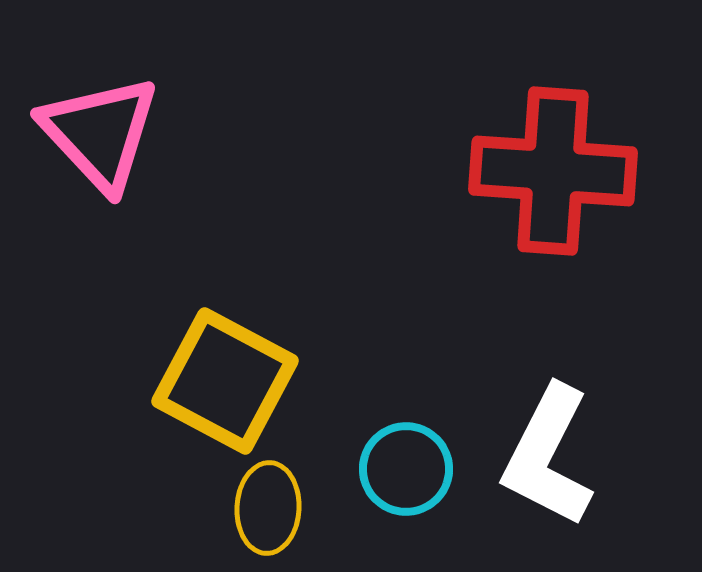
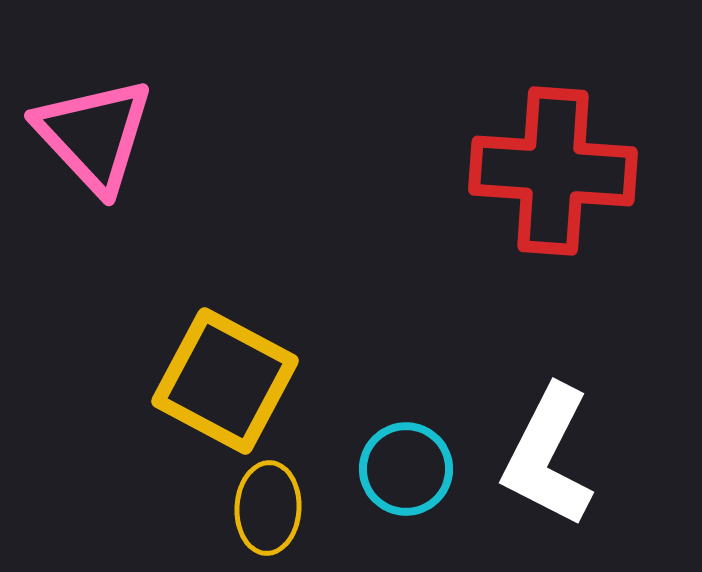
pink triangle: moved 6 px left, 2 px down
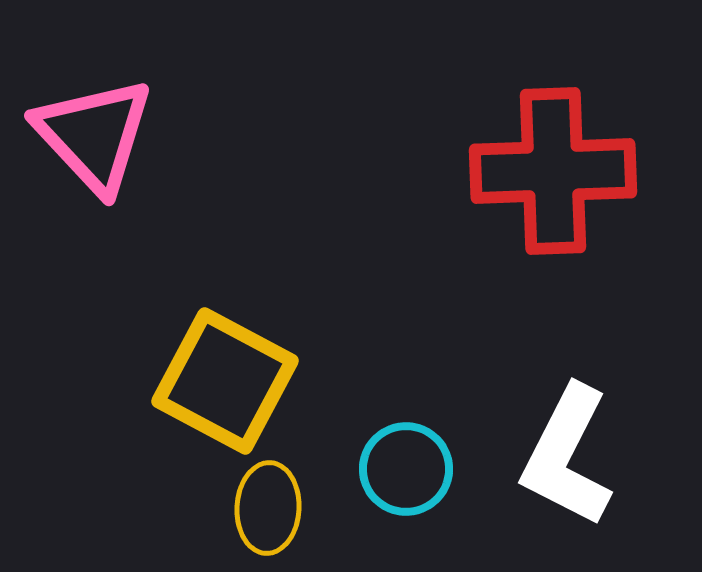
red cross: rotated 6 degrees counterclockwise
white L-shape: moved 19 px right
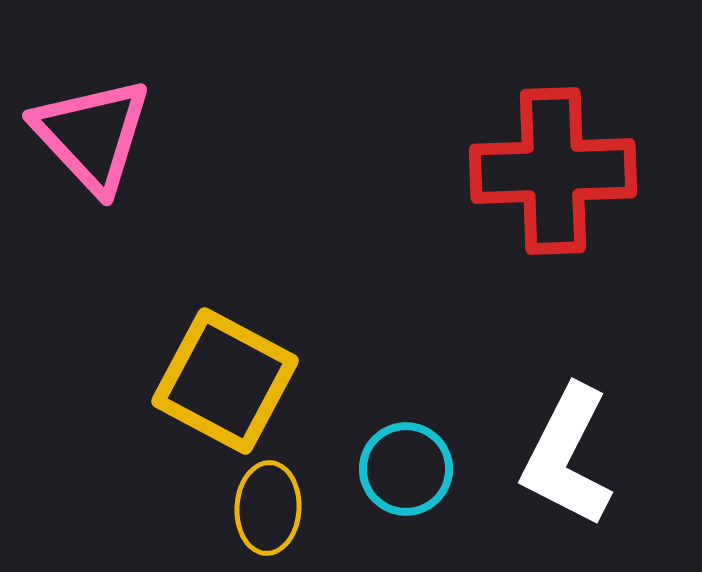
pink triangle: moved 2 px left
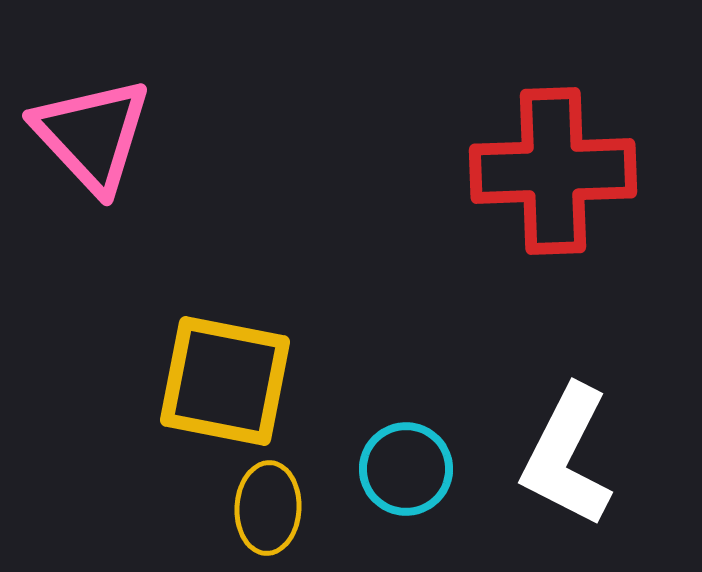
yellow square: rotated 17 degrees counterclockwise
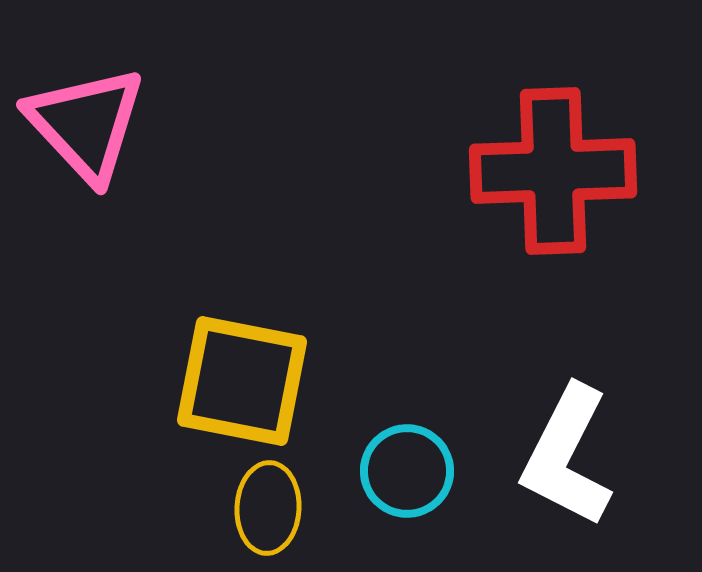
pink triangle: moved 6 px left, 11 px up
yellow square: moved 17 px right
cyan circle: moved 1 px right, 2 px down
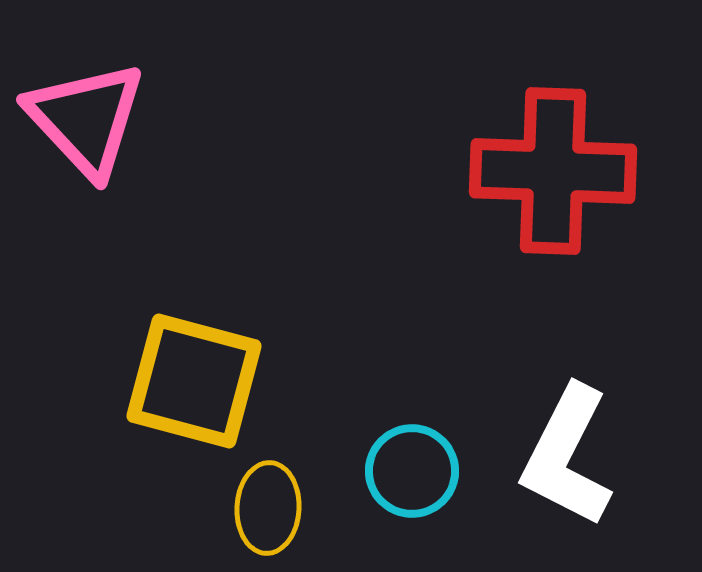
pink triangle: moved 5 px up
red cross: rotated 4 degrees clockwise
yellow square: moved 48 px left; rotated 4 degrees clockwise
cyan circle: moved 5 px right
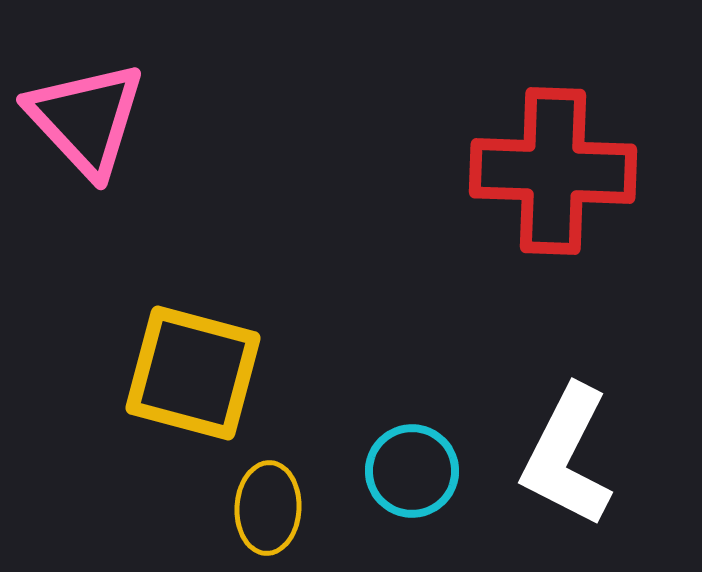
yellow square: moved 1 px left, 8 px up
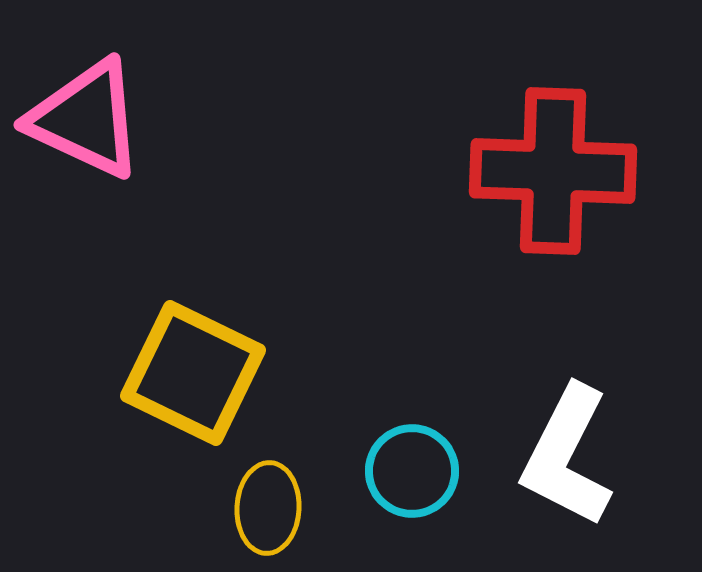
pink triangle: rotated 22 degrees counterclockwise
yellow square: rotated 11 degrees clockwise
